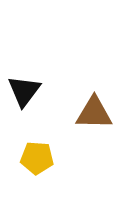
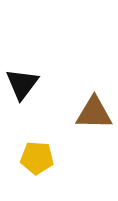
black triangle: moved 2 px left, 7 px up
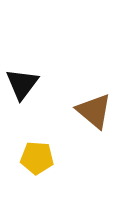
brown triangle: moved 2 px up; rotated 39 degrees clockwise
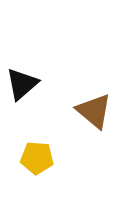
black triangle: rotated 12 degrees clockwise
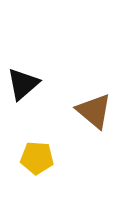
black triangle: moved 1 px right
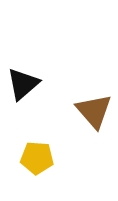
brown triangle: rotated 9 degrees clockwise
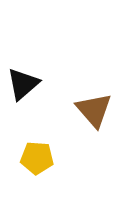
brown triangle: moved 1 px up
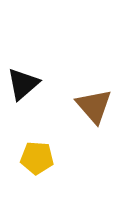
brown triangle: moved 4 px up
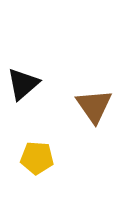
brown triangle: rotated 6 degrees clockwise
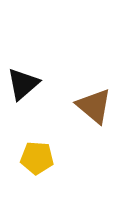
brown triangle: rotated 15 degrees counterclockwise
